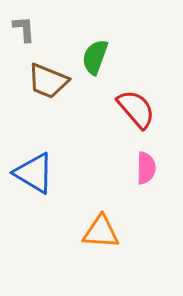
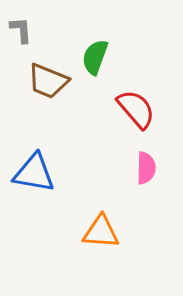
gray L-shape: moved 3 px left, 1 px down
blue triangle: rotated 21 degrees counterclockwise
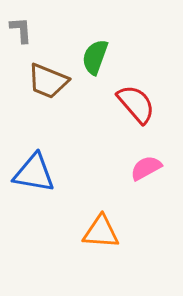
red semicircle: moved 5 px up
pink semicircle: rotated 120 degrees counterclockwise
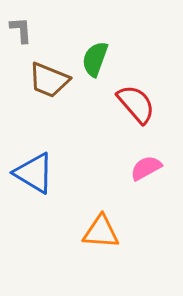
green semicircle: moved 2 px down
brown trapezoid: moved 1 px right, 1 px up
blue triangle: rotated 21 degrees clockwise
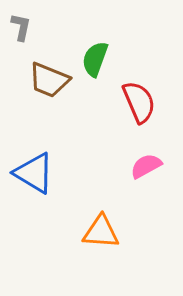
gray L-shape: moved 3 px up; rotated 16 degrees clockwise
red semicircle: moved 3 px right, 2 px up; rotated 18 degrees clockwise
pink semicircle: moved 2 px up
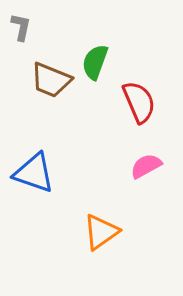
green semicircle: moved 3 px down
brown trapezoid: moved 2 px right
blue triangle: rotated 12 degrees counterclockwise
orange triangle: rotated 39 degrees counterclockwise
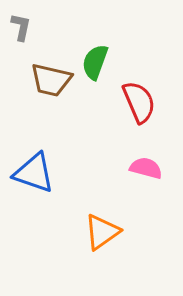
brown trapezoid: rotated 9 degrees counterclockwise
pink semicircle: moved 2 px down; rotated 44 degrees clockwise
orange triangle: moved 1 px right
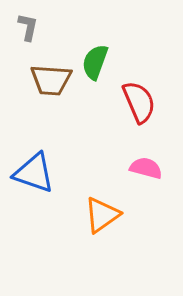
gray L-shape: moved 7 px right
brown trapezoid: rotated 9 degrees counterclockwise
orange triangle: moved 17 px up
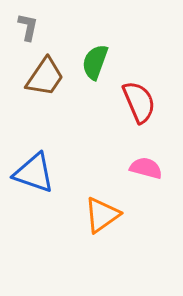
brown trapezoid: moved 6 px left, 3 px up; rotated 60 degrees counterclockwise
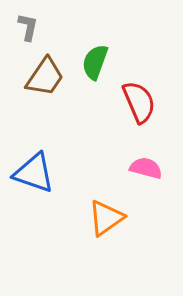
orange triangle: moved 4 px right, 3 px down
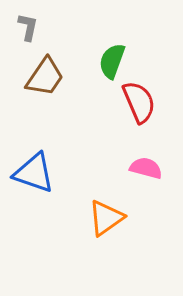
green semicircle: moved 17 px right, 1 px up
